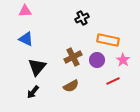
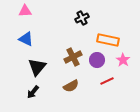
red line: moved 6 px left
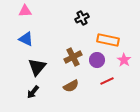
pink star: moved 1 px right
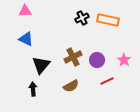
orange rectangle: moved 20 px up
black triangle: moved 4 px right, 2 px up
black arrow: moved 3 px up; rotated 136 degrees clockwise
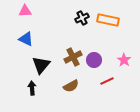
purple circle: moved 3 px left
black arrow: moved 1 px left, 1 px up
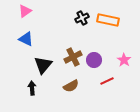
pink triangle: rotated 32 degrees counterclockwise
black triangle: moved 2 px right
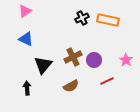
pink star: moved 2 px right
black arrow: moved 5 px left
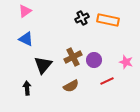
pink star: moved 2 px down; rotated 16 degrees counterclockwise
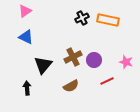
blue triangle: moved 2 px up
